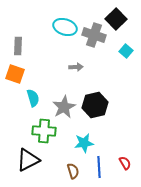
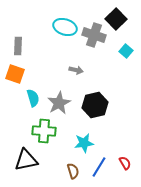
gray arrow: moved 3 px down; rotated 16 degrees clockwise
gray star: moved 5 px left, 4 px up
black triangle: moved 2 px left; rotated 15 degrees clockwise
blue line: rotated 35 degrees clockwise
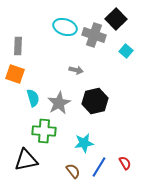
black hexagon: moved 4 px up
brown semicircle: rotated 21 degrees counterclockwise
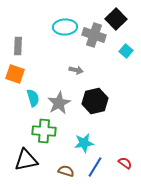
cyan ellipse: rotated 20 degrees counterclockwise
red semicircle: rotated 24 degrees counterclockwise
blue line: moved 4 px left
brown semicircle: moved 7 px left; rotated 35 degrees counterclockwise
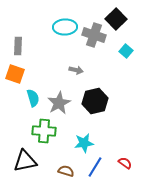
black triangle: moved 1 px left, 1 px down
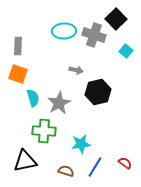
cyan ellipse: moved 1 px left, 4 px down
orange square: moved 3 px right
black hexagon: moved 3 px right, 9 px up
cyan star: moved 3 px left, 1 px down
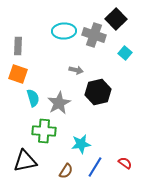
cyan square: moved 1 px left, 2 px down
brown semicircle: rotated 105 degrees clockwise
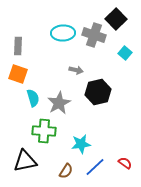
cyan ellipse: moved 1 px left, 2 px down
blue line: rotated 15 degrees clockwise
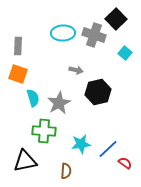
blue line: moved 13 px right, 18 px up
brown semicircle: rotated 28 degrees counterclockwise
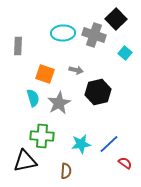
orange square: moved 27 px right
green cross: moved 2 px left, 5 px down
blue line: moved 1 px right, 5 px up
